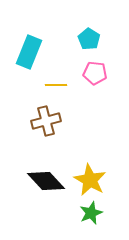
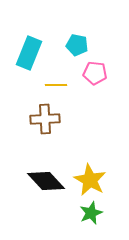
cyan pentagon: moved 12 px left, 6 px down; rotated 20 degrees counterclockwise
cyan rectangle: moved 1 px down
brown cross: moved 1 px left, 2 px up; rotated 12 degrees clockwise
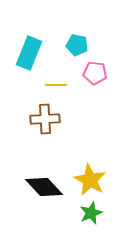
black diamond: moved 2 px left, 6 px down
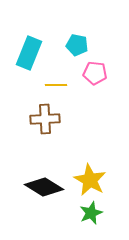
black diamond: rotated 15 degrees counterclockwise
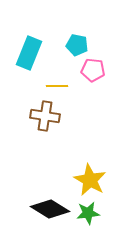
pink pentagon: moved 2 px left, 3 px up
yellow line: moved 1 px right, 1 px down
brown cross: moved 3 px up; rotated 12 degrees clockwise
black diamond: moved 6 px right, 22 px down
green star: moved 3 px left; rotated 15 degrees clockwise
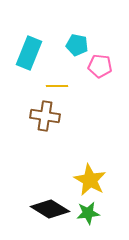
pink pentagon: moved 7 px right, 4 px up
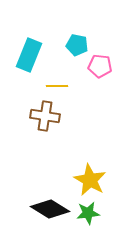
cyan rectangle: moved 2 px down
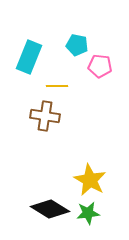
cyan rectangle: moved 2 px down
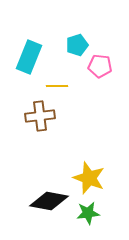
cyan pentagon: rotated 30 degrees counterclockwise
brown cross: moved 5 px left; rotated 16 degrees counterclockwise
yellow star: moved 1 px left, 2 px up; rotated 8 degrees counterclockwise
black diamond: moved 1 px left, 8 px up; rotated 21 degrees counterclockwise
